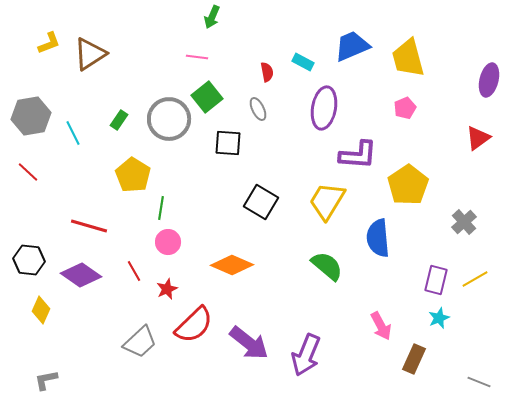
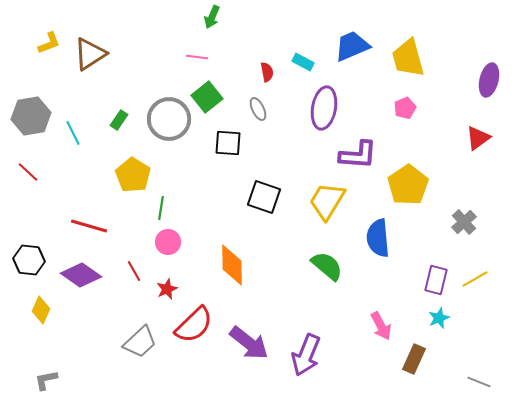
black square at (261, 202): moved 3 px right, 5 px up; rotated 12 degrees counterclockwise
orange diamond at (232, 265): rotated 66 degrees clockwise
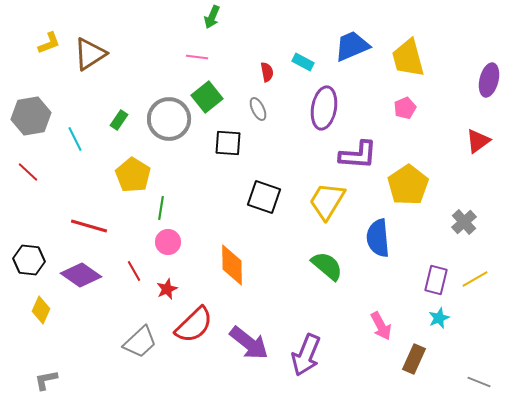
cyan line at (73, 133): moved 2 px right, 6 px down
red triangle at (478, 138): moved 3 px down
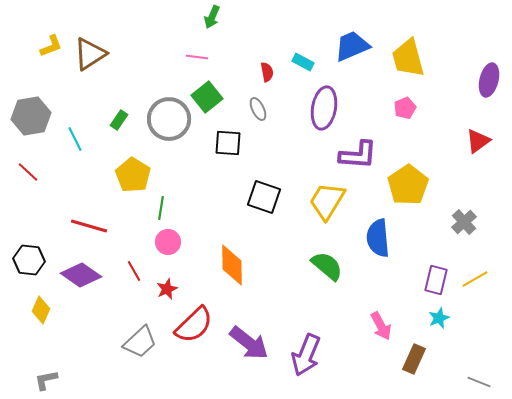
yellow L-shape at (49, 43): moved 2 px right, 3 px down
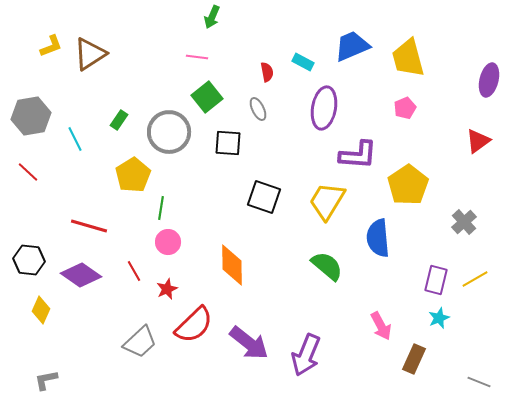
gray circle at (169, 119): moved 13 px down
yellow pentagon at (133, 175): rotated 8 degrees clockwise
